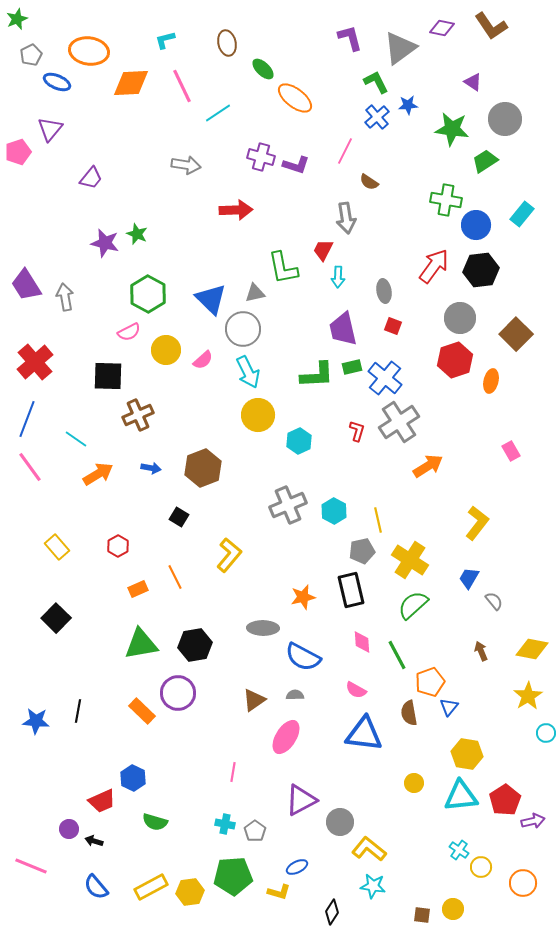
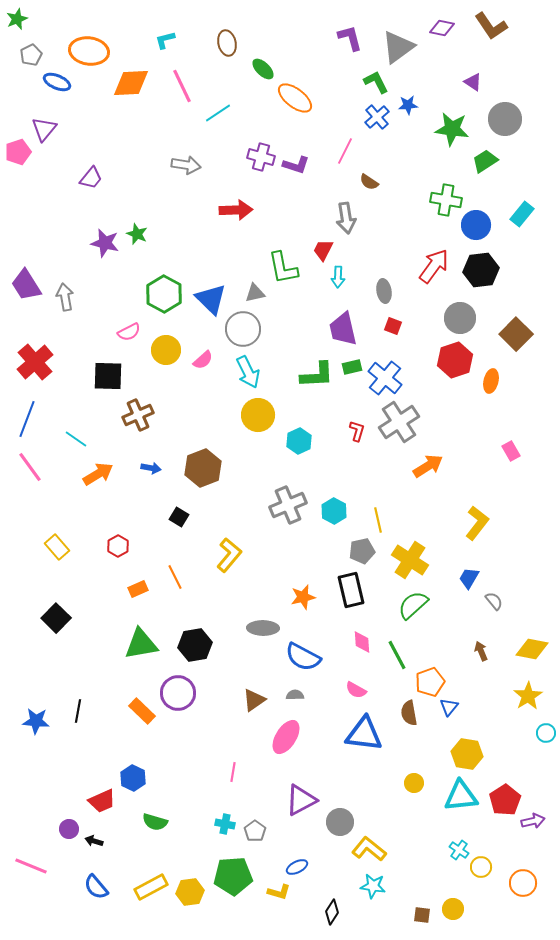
gray triangle at (400, 48): moved 2 px left, 1 px up
purple triangle at (50, 129): moved 6 px left
green hexagon at (148, 294): moved 16 px right
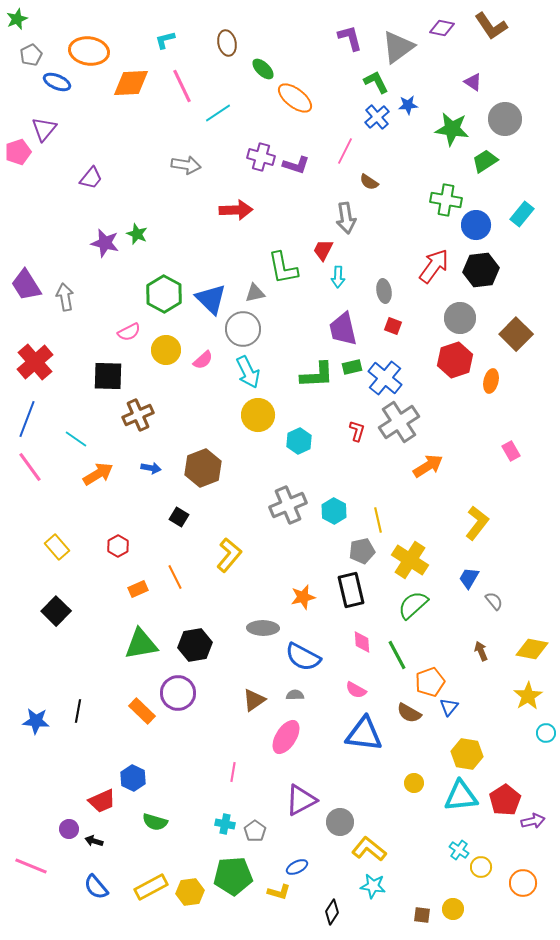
black square at (56, 618): moved 7 px up
brown semicircle at (409, 713): rotated 50 degrees counterclockwise
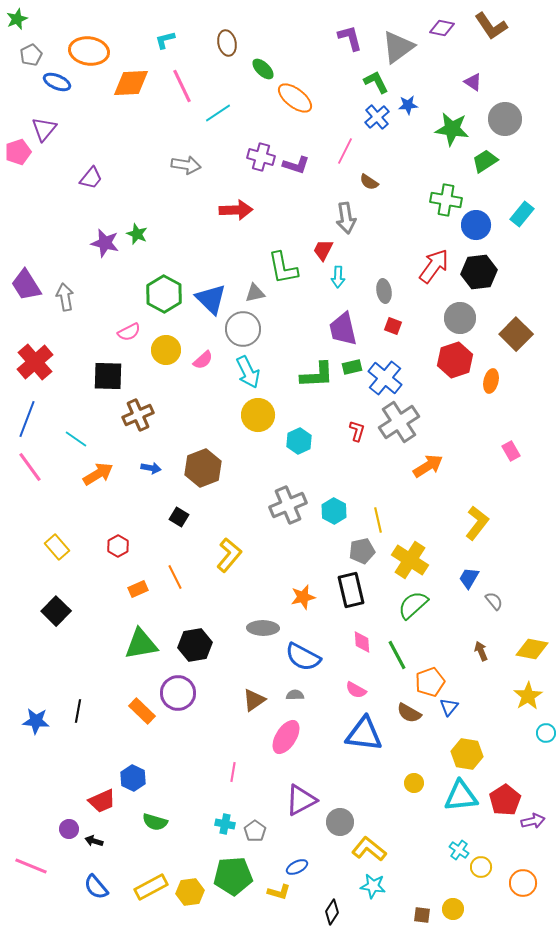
black hexagon at (481, 270): moved 2 px left, 2 px down
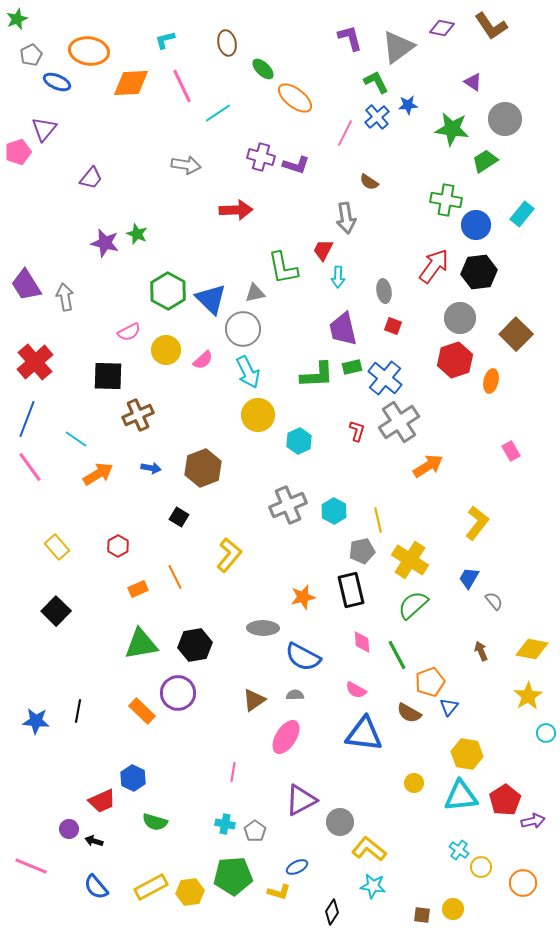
pink line at (345, 151): moved 18 px up
green hexagon at (164, 294): moved 4 px right, 3 px up
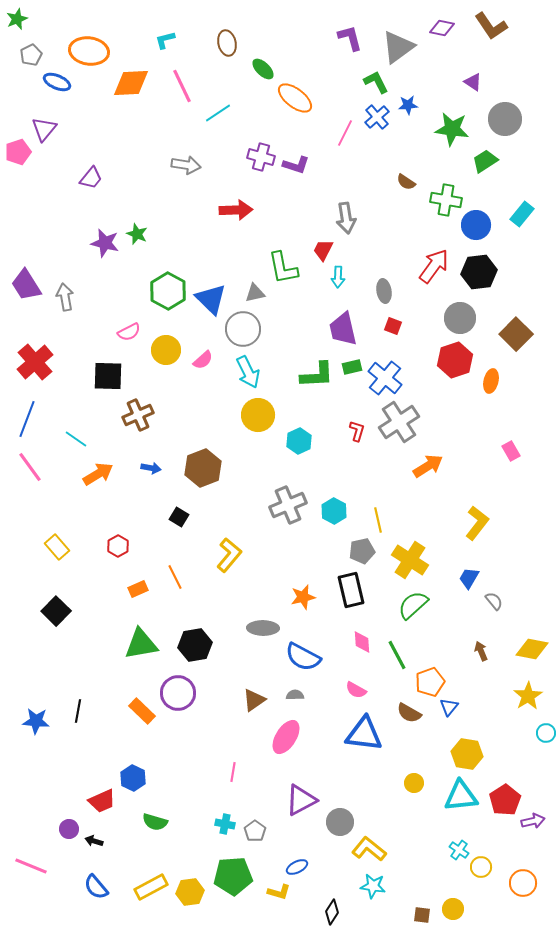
brown semicircle at (369, 182): moved 37 px right
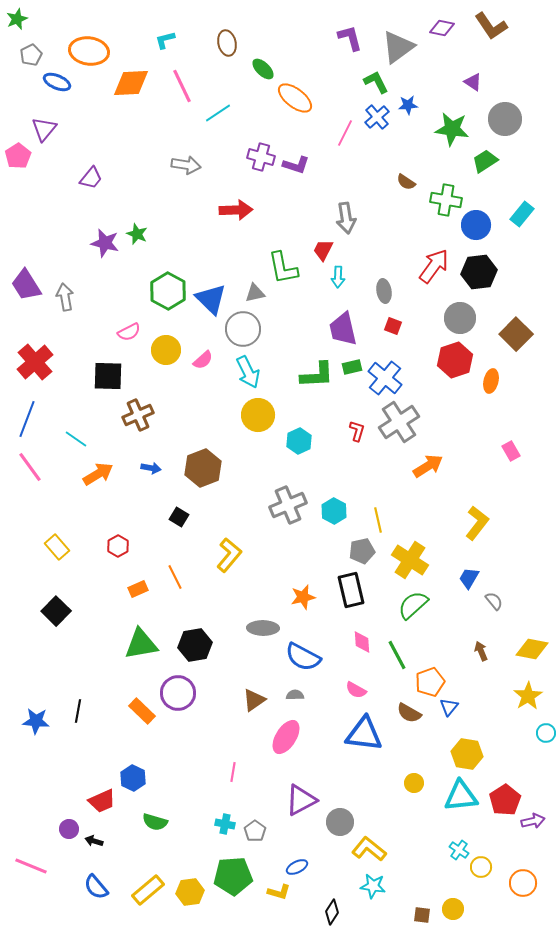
pink pentagon at (18, 152): moved 4 px down; rotated 15 degrees counterclockwise
yellow rectangle at (151, 887): moved 3 px left, 3 px down; rotated 12 degrees counterclockwise
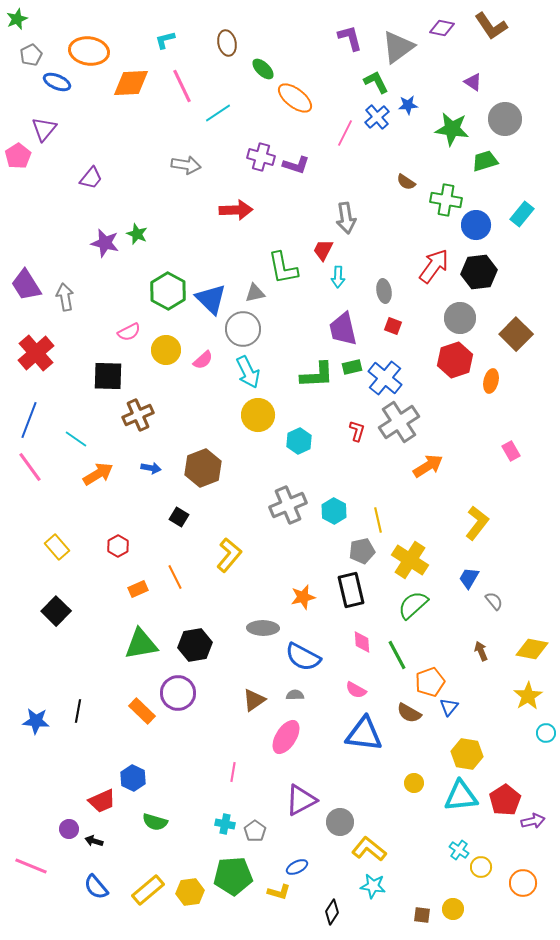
green trapezoid at (485, 161): rotated 16 degrees clockwise
red cross at (35, 362): moved 1 px right, 9 px up
blue line at (27, 419): moved 2 px right, 1 px down
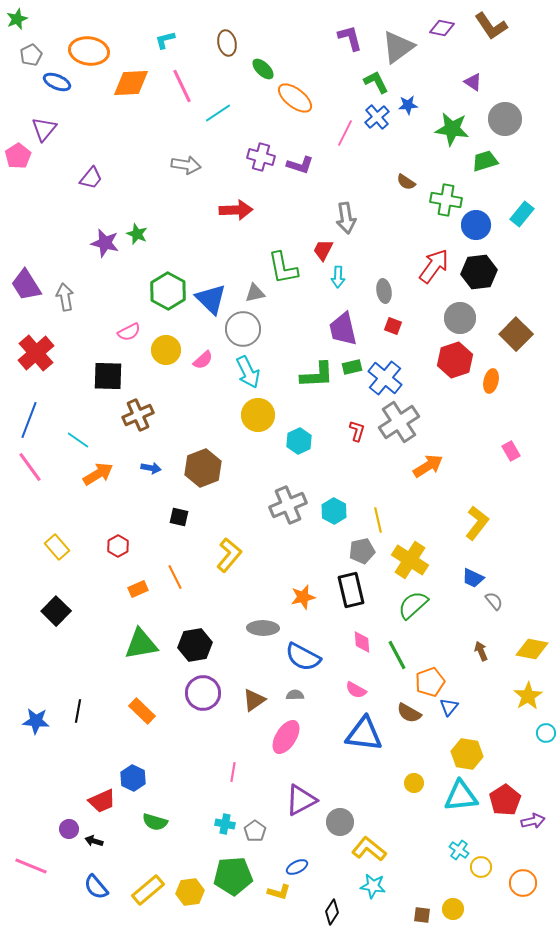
purple L-shape at (296, 165): moved 4 px right
cyan line at (76, 439): moved 2 px right, 1 px down
black square at (179, 517): rotated 18 degrees counterclockwise
blue trapezoid at (469, 578): moved 4 px right; rotated 95 degrees counterclockwise
purple circle at (178, 693): moved 25 px right
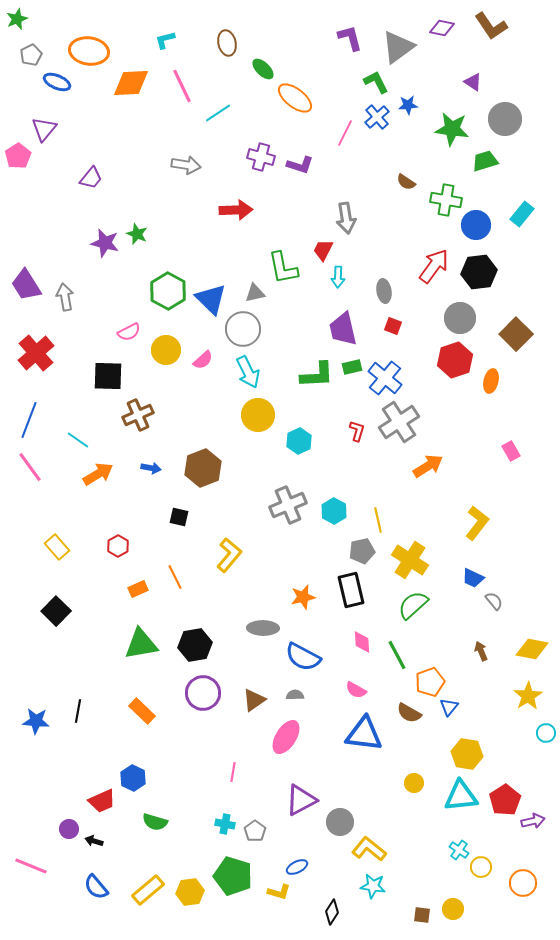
green pentagon at (233, 876): rotated 21 degrees clockwise
